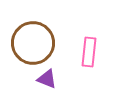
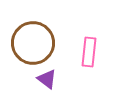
purple triangle: rotated 15 degrees clockwise
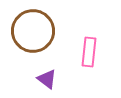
brown circle: moved 12 px up
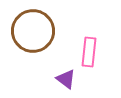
purple triangle: moved 19 px right
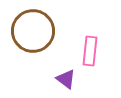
pink rectangle: moved 1 px right, 1 px up
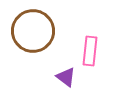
purple triangle: moved 2 px up
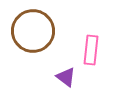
pink rectangle: moved 1 px right, 1 px up
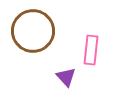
purple triangle: rotated 10 degrees clockwise
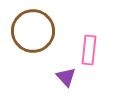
pink rectangle: moved 2 px left
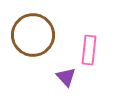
brown circle: moved 4 px down
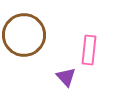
brown circle: moved 9 px left
